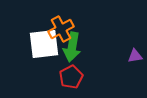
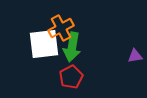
orange cross: moved 1 px up
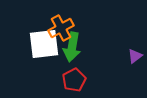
purple triangle: rotated 28 degrees counterclockwise
red pentagon: moved 3 px right, 3 px down
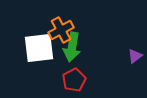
orange cross: moved 2 px down
white square: moved 5 px left, 4 px down
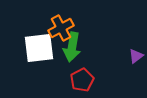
orange cross: moved 2 px up
purple triangle: moved 1 px right
red pentagon: moved 8 px right
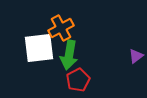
green arrow: moved 3 px left, 8 px down
red pentagon: moved 4 px left
